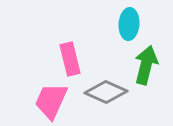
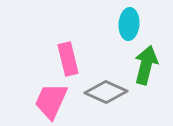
pink rectangle: moved 2 px left
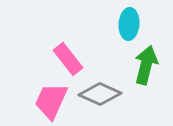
pink rectangle: rotated 24 degrees counterclockwise
gray diamond: moved 6 px left, 2 px down
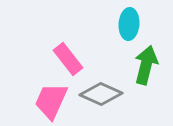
gray diamond: moved 1 px right
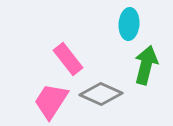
pink trapezoid: rotated 9 degrees clockwise
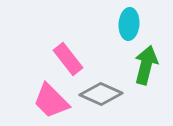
pink trapezoid: rotated 78 degrees counterclockwise
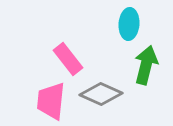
pink trapezoid: rotated 51 degrees clockwise
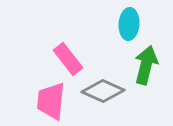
gray diamond: moved 2 px right, 3 px up
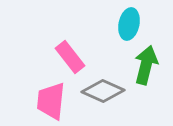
cyan ellipse: rotated 8 degrees clockwise
pink rectangle: moved 2 px right, 2 px up
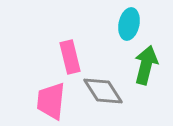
pink rectangle: rotated 24 degrees clockwise
gray diamond: rotated 33 degrees clockwise
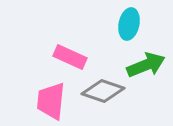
pink rectangle: rotated 52 degrees counterclockwise
green arrow: rotated 54 degrees clockwise
gray diamond: rotated 39 degrees counterclockwise
